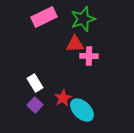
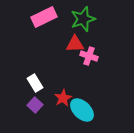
pink cross: rotated 18 degrees clockwise
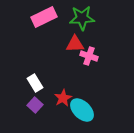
green star: moved 1 px left, 1 px up; rotated 15 degrees clockwise
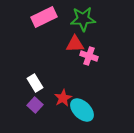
green star: moved 1 px right, 1 px down
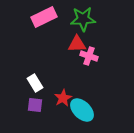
red triangle: moved 2 px right
purple square: rotated 35 degrees counterclockwise
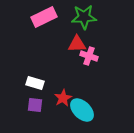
green star: moved 1 px right, 2 px up
white rectangle: rotated 42 degrees counterclockwise
